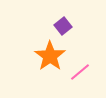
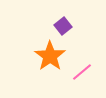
pink line: moved 2 px right
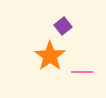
pink line: rotated 40 degrees clockwise
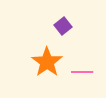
orange star: moved 3 px left, 6 px down
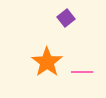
purple square: moved 3 px right, 8 px up
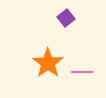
orange star: moved 1 px right, 1 px down
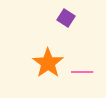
purple square: rotated 18 degrees counterclockwise
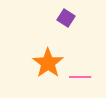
pink line: moved 2 px left, 5 px down
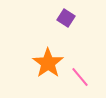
pink line: rotated 50 degrees clockwise
